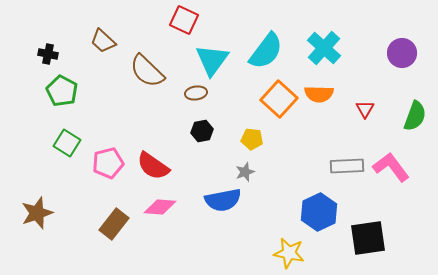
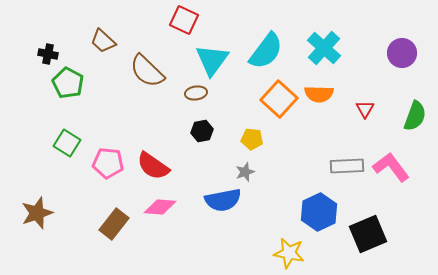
green pentagon: moved 6 px right, 8 px up
pink pentagon: rotated 20 degrees clockwise
black square: moved 4 px up; rotated 15 degrees counterclockwise
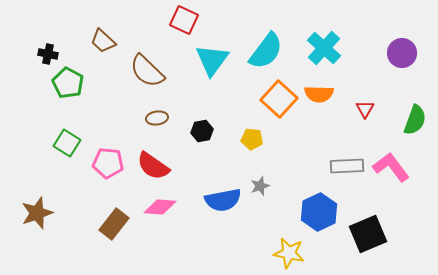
brown ellipse: moved 39 px left, 25 px down
green semicircle: moved 4 px down
gray star: moved 15 px right, 14 px down
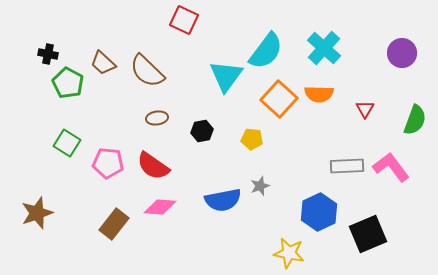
brown trapezoid: moved 22 px down
cyan triangle: moved 14 px right, 16 px down
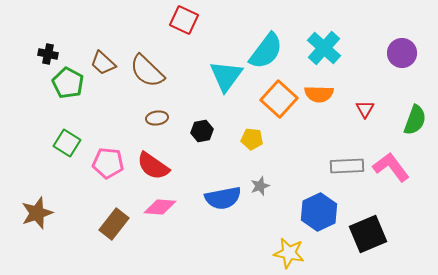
blue semicircle: moved 2 px up
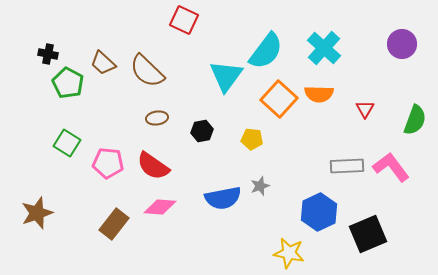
purple circle: moved 9 px up
